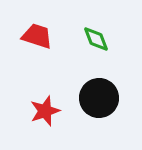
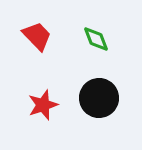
red trapezoid: rotated 28 degrees clockwise
red star: moved 2 px left, 6 px up
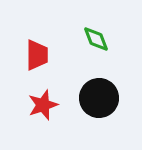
red trapezoid: moved 19 px down; rotated 44 degrees clockwise
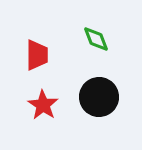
black circle: moved 1 px up
red star: rotated 20 degrees counterclockwise
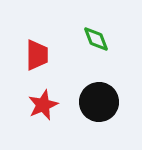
black circle: moved 5 px down
red star: rotated 16 degrees clockwise
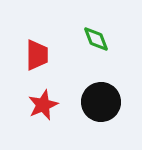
black circle: moved 2 px right
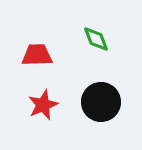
red trapezoid: rotated 92 degrees counterclockwise
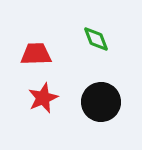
red trapezoid: moved 1 px left, 1 px up
red star: moved 7 px up
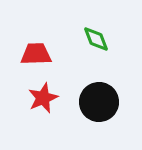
black circle: moved 2 px left
